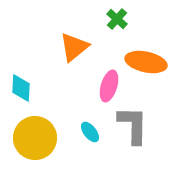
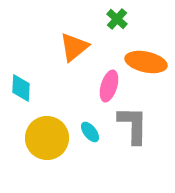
yellow circle: moved 12 px right
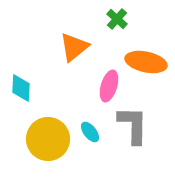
yellow circle: moved 1 px right, 1 px down
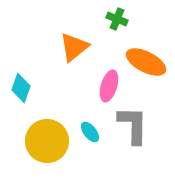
green cross: rotated 20 degrees counterclockwise
orange ellipse: rotated 15 degrees clockwise
cyan diamond: rotated 16 degrees clockwise
yellow circle: moved 1 px left, 2 px down
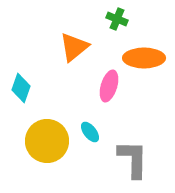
orange ellipse: moved 2 px left, 4 px up; rotated 27 degrees counterclockwise
gray L-shape: moved 34 px down
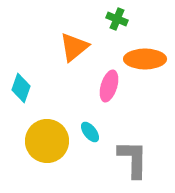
orange ellipse: moved 1 px right, 1 px down
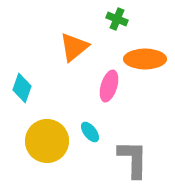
cyan diamond: moved 1 px right
